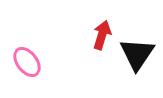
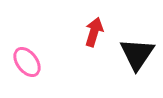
red arrow: moved 8 px left, 3 px up
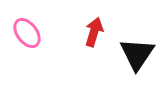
pink ellipse: moved 29 px up
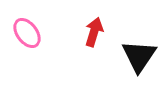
black triangle: moved 2 px right, 2 px down
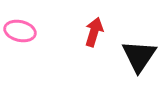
pink ellipse: moved 7 px left, 2 px up; rotated 40 degrees counterclockwise
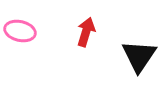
red arrow: moved 8 px left
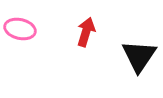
pink ellipse: moved 2 px up
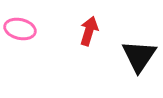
red arrow: moved 3 px right, 1 px up
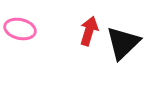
black triangle: moved 16 px left, 13 px up; rotated 12 degrees clockwise
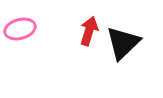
pink ellipse: rotated 28 degrees counterclockwise
